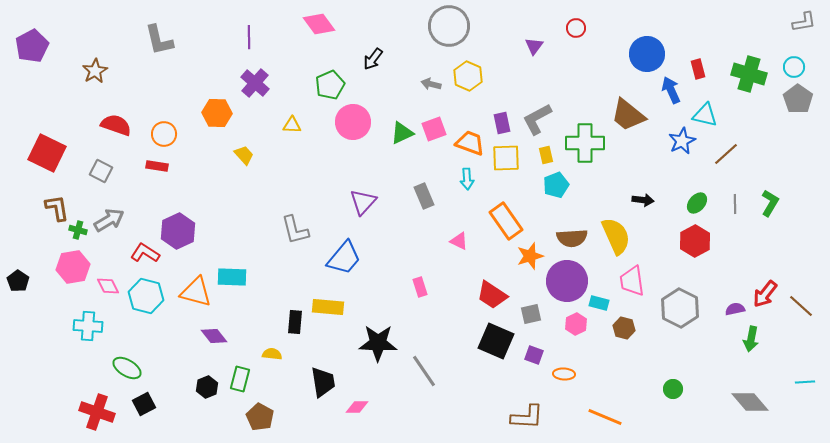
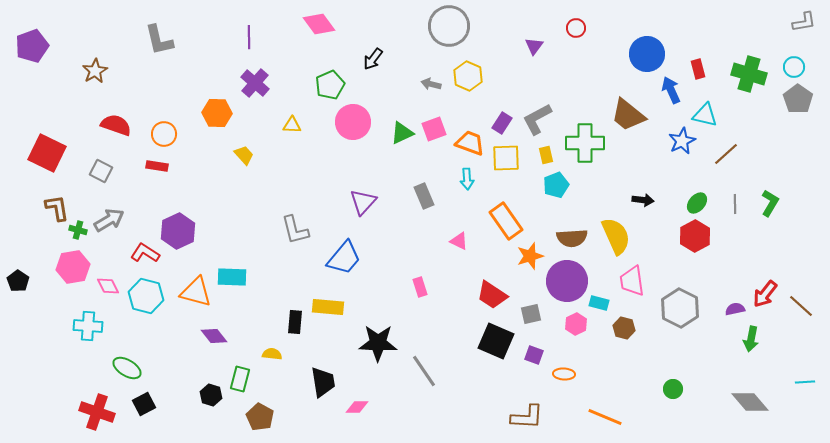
purple pentagon at (32, 46): rotated 8 degrees clockwise
purple rectangle at (502, 123): rotated 45 degrees clockwise
red hexagon at (695, 241): moved 5 px up
black hexagon at (207, 387): moved 4 px right, 8 px down; rotated 20 degrees counterclockwise
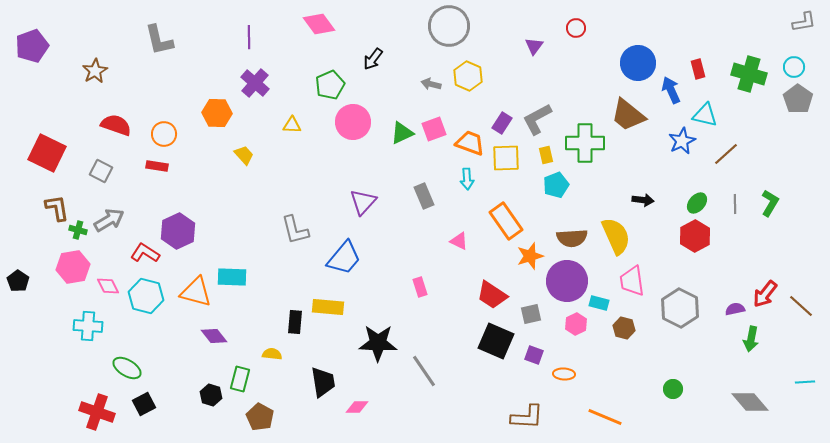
blue circle at (647, 54): moved 9 px left, 9 px down
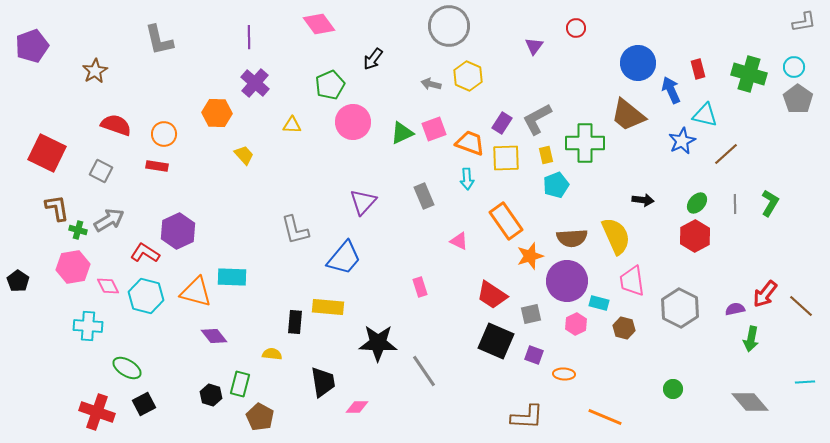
green rectangle at (240, 379): moved 5 px down
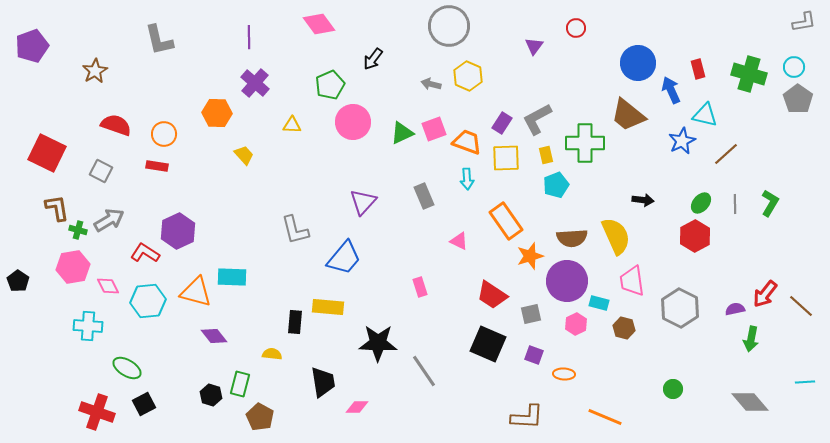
orange trapezoid at (470, 143): moved 3 px left, 1 px up
green ellipse at (697, 203): moved 4 px right
cyan hexagon at (146, 296): moved 2 px right, 5 px down; rotated 20 degrees counterclockwise
black square at (496, 341): moved 8 px left, 3 px down
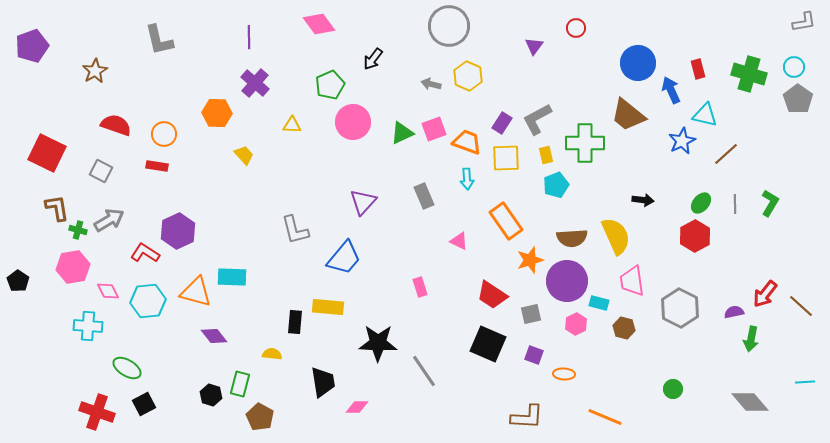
orange star at (530, 256): moved 4 px down
pink diamond at (108, 286): moved 5 px down
purple semicircle at (735, 309): moved 1 px left, 3 px down
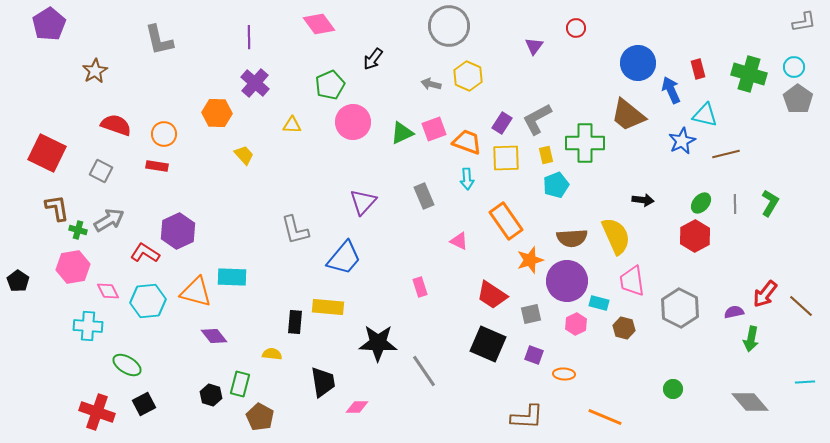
purple pentagon at (32, 46): moved 17 px right, 22 px up; rotated 12 degrees counterclockwise
brown line at (726, 154): rotated 28 degrees clockwise
green ellipse at (127, 368): moved 3 px up
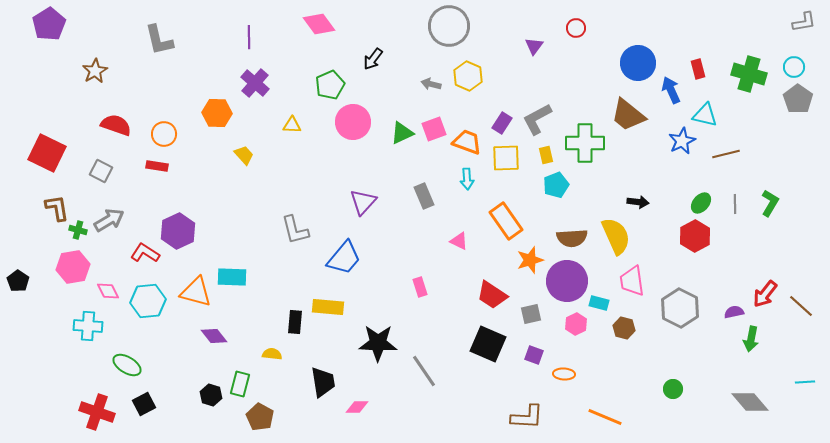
black arrow at (643, 200): moved 5 px left, 2 px down
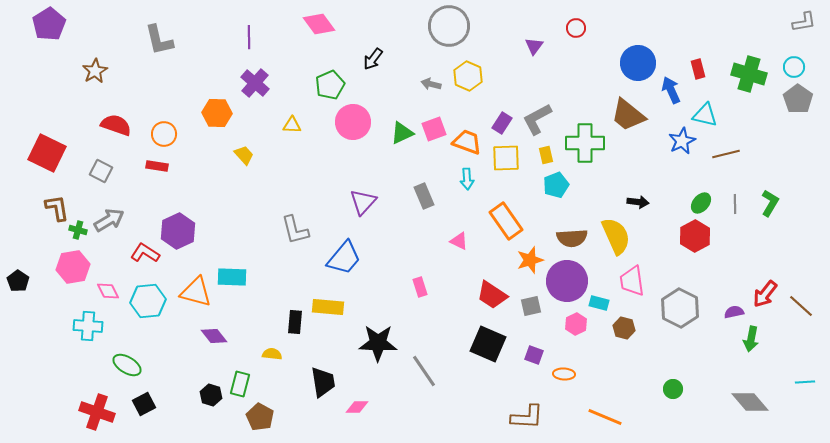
gray square at (531, 314): moved 8 px up
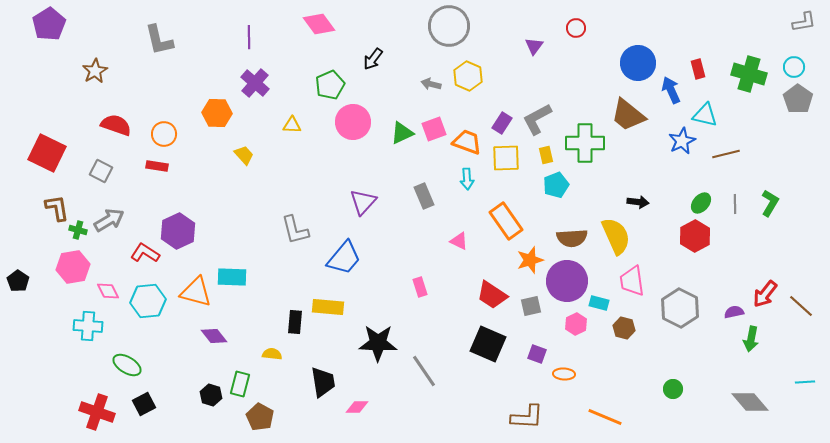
purple square at (534, 355): moved 3 px right, 1 px up
